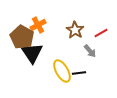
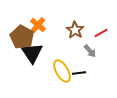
orange cross: rotated 21 degrees counterclockwise
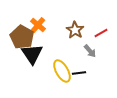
black triangle: moved 1 px down
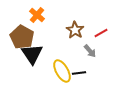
orange cross: moved 1 px left, 10 px up
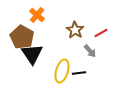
yellow ellipse: rotated 45 degrees clockwise
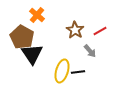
red line: moved 1 px left, 2 px up
black line: moved 1 px left, 1 px up
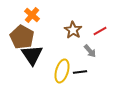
orange cross: moved 5 px left
brown star: moved 2 px left
black triangle: moved 1 px down
black line: moved 2 px right
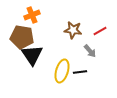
orange cross: rotated 28 degrees clockwise
brown star: rotated 24 degrees counterclockwise
brown pentagon: rotated 20 degrees counterclockwise
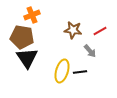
black triangle: moved 5 px left, 3 px down
